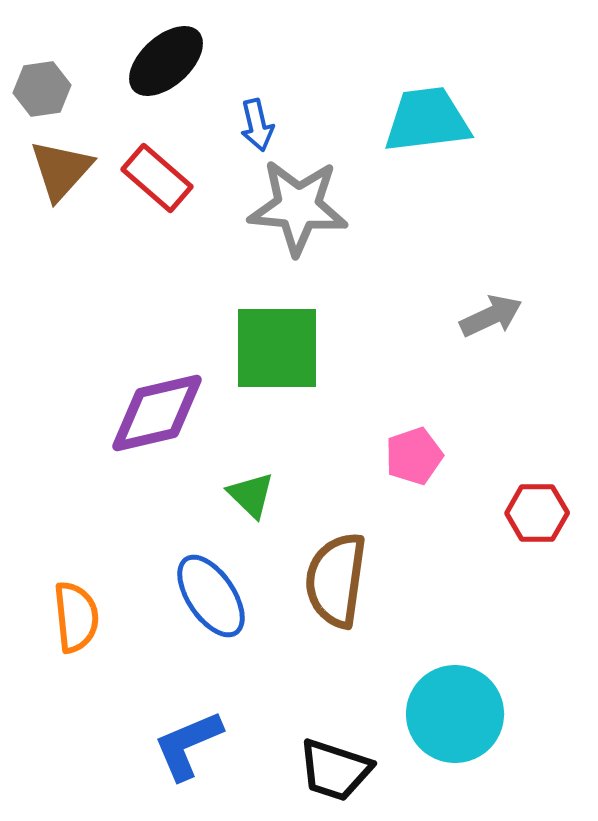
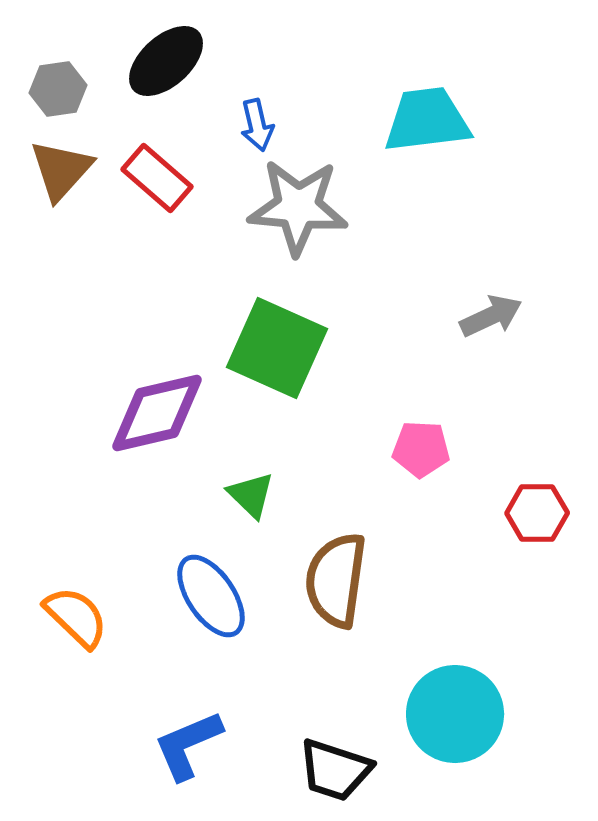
gray hexagon: moved 16 px right
green square: rotated 24 degrees clockwise
pink pentagon: moved 7 px right, 7 px up; rotated 22 degrees clockwise
orange semicircle: rotated 40 degrees counterclockwise
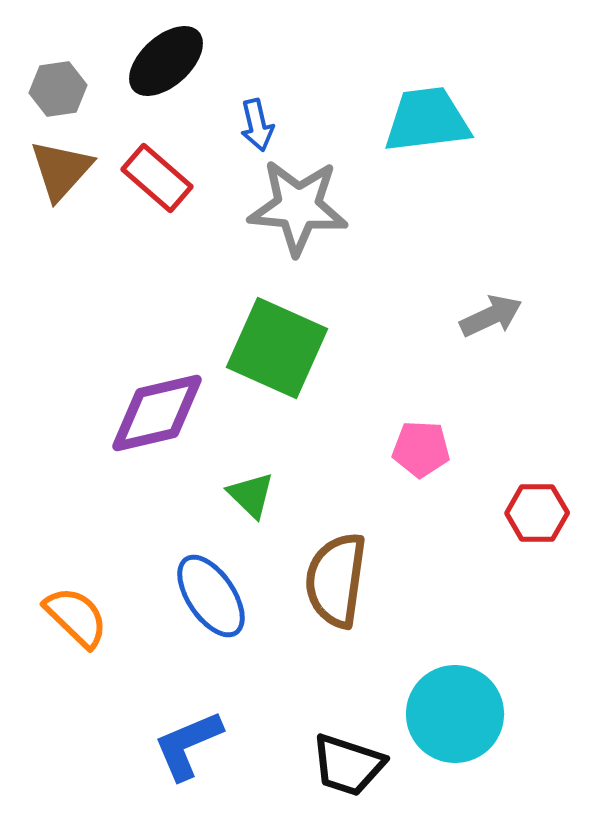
black trapezoid: moved 13 px right, 5 px up
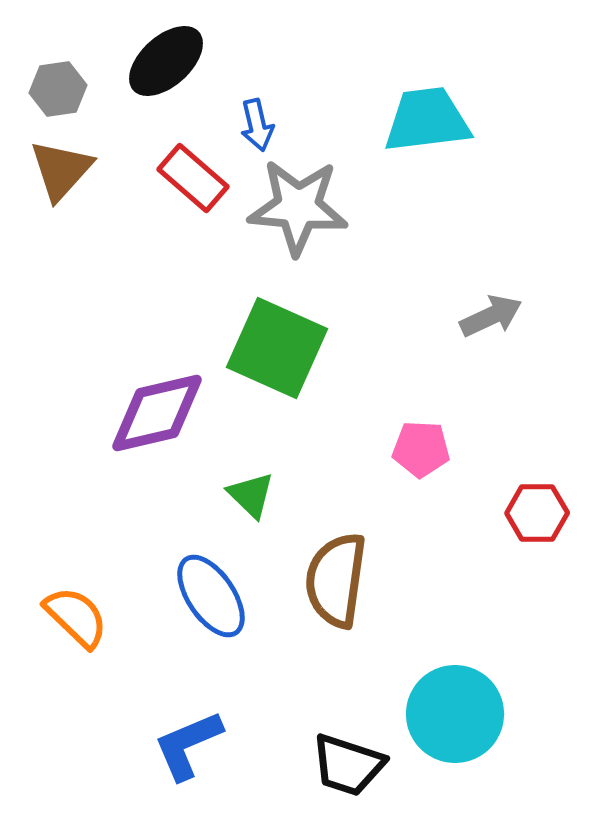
red rectangle: moved 36 px right
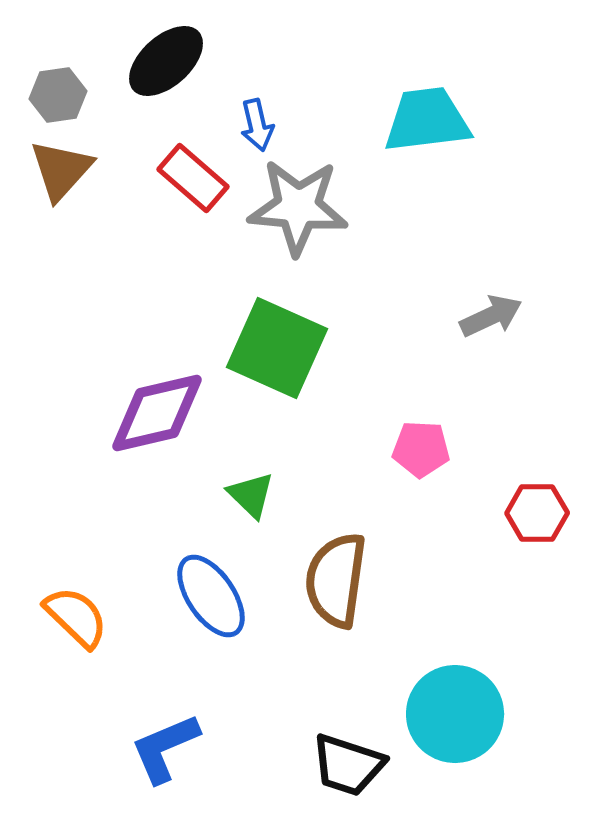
gray hexagon: moved 6 px down
blue L-shape: moved 23 px left, 3 px down
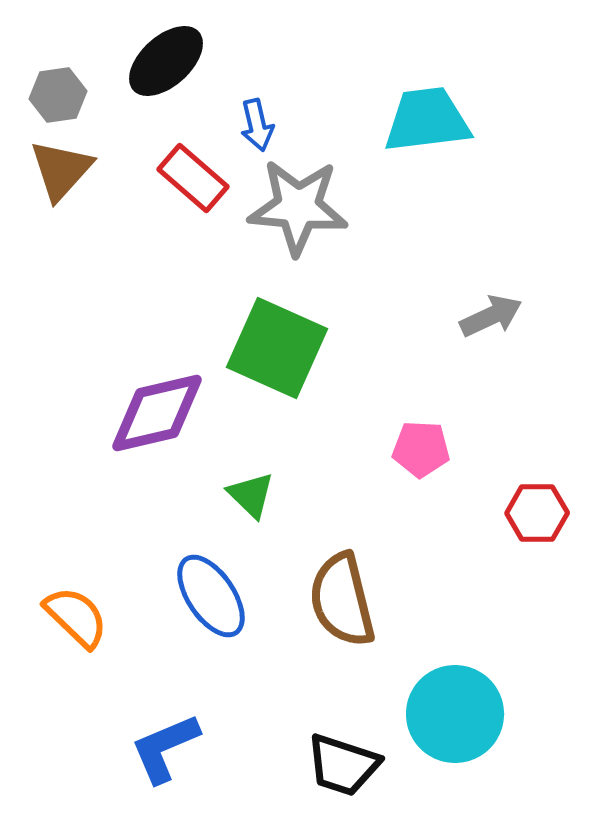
brown semicircle: moved 6 px right, 20 px down; rotated 22 degrees counterclockwise
black trapezoid: moved 5 px left
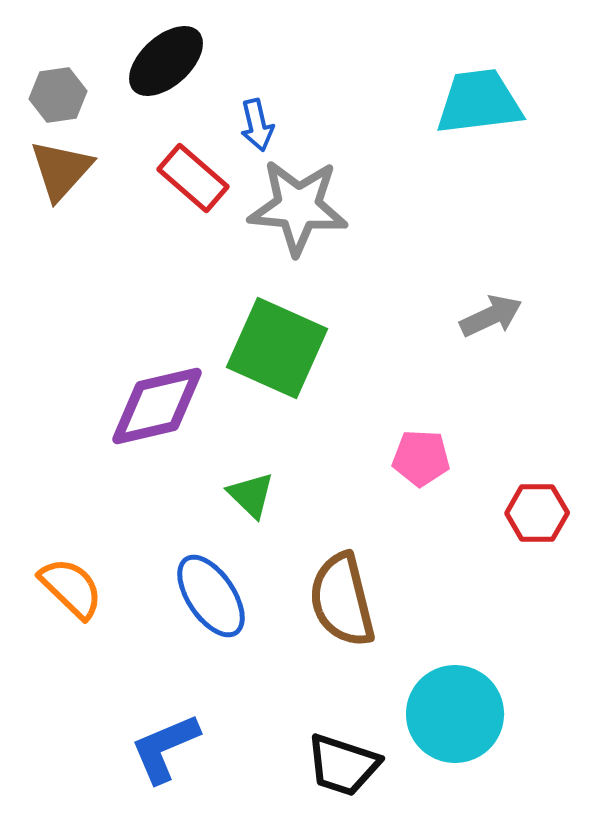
cyan trapezoid: moved 52 px right, 18 px up
purple diamond: moved 7 px up
pink pentagon: moved 9 px down
orange semicircle: moved 5 px left, 29 px up
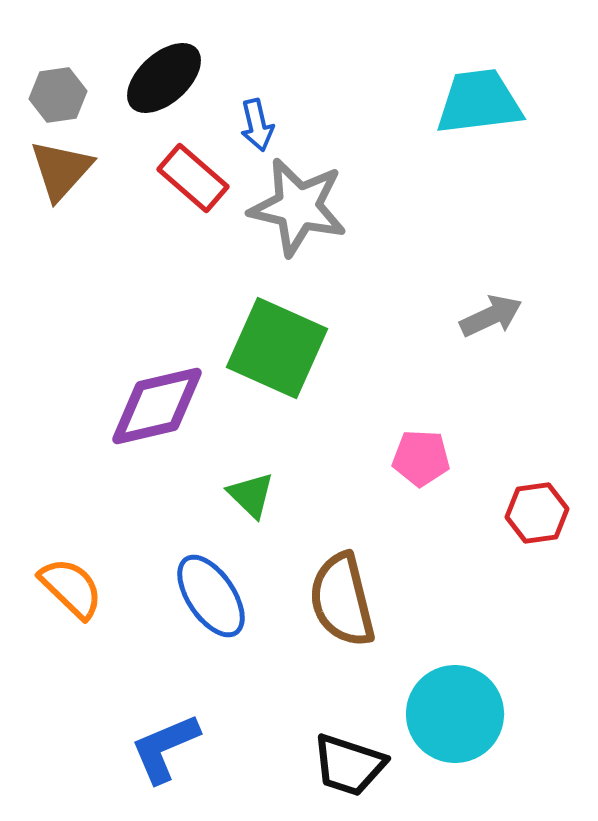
black ellipse: moved 2 px left, 17 px down
gray star: rotated 8 degrees clockwise
red hexagon: rotated 8 degrees counterclockwise
black trapezoid: moved 6 px right
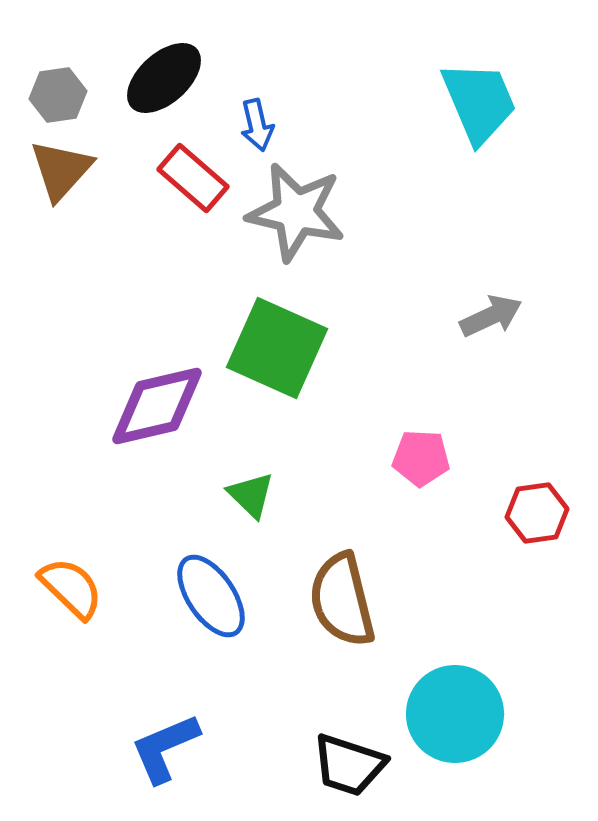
cyan trapezoid: rotated 74 degrees clockwise
gray star: moved 2 px left, 5 px down
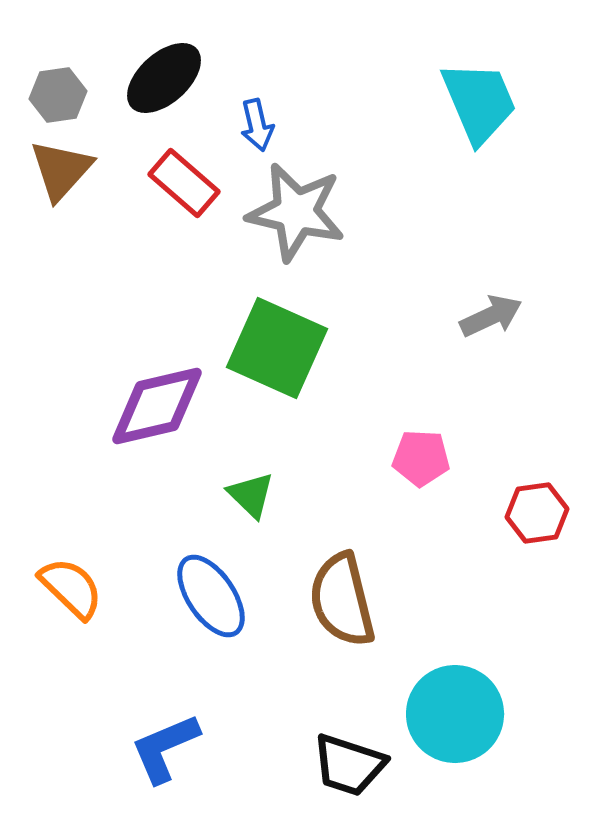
red rectangle: moved 9 px left, 5 px down
